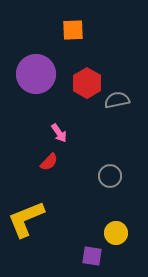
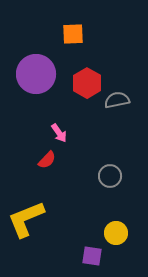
orange square: moved 4 px down
red semicircle: moved 2 px left, 2 px up
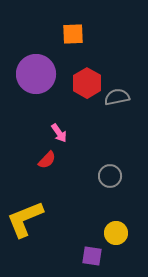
gray semicircle: moved 3 px up
yellow L-shape: moved 1 px left
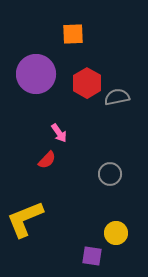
gray circle: moved 2 px up
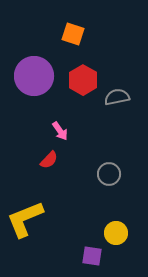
orange square: rotated 20 degrees clockwise
purple circle: moved 2 px left, 2 px down
red hexagon: moved 4 px left, 3 px up
pink arrow: moved 1 px right, 2 px up
red semicircle: moved 2 px right
gray circle: moved 1 px left
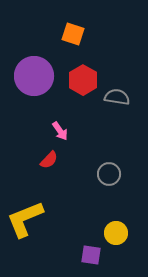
gray semicircle: rotated 20 degrees clockwise
purple square: moved 1 px left, 1 px up
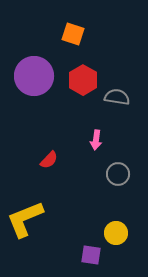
pink arrow: moved 36 px right, 9 px down; rotated 42 degrees clockwise
gray circle: moved 9 px right
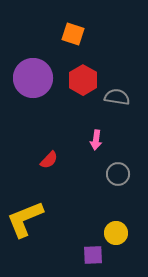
purple circle: moved 1 px left, 2 px down
purple square: moved 2 px right; rotated 10 degrees counterclockwise
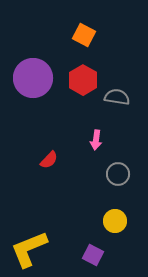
orange square: moved 11 px right, 1 px down; rotated 10 degrees clockwise
yellow L-shape: moved 4 px right, 30 px down
yellow circle: moved 1 px left, 12 px up
purple square: rotated 30 degrees clockwise
